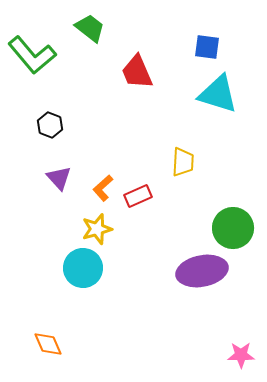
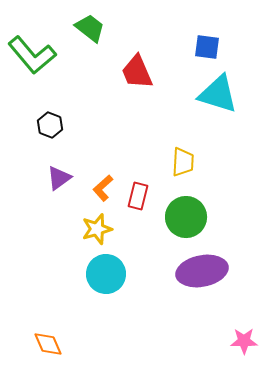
purple triangle: rotated 36 degrees clockwise
red rectangle: rotated 52 degrees counterclockwise
green circle: moved 47 px left, 11 px up
cyan circle: moved 23 px right, 6 px down
pink star: moved 3 px right, 14 px up
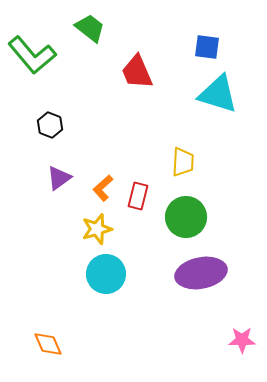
purple ellipse: moved 1 px left, 2 px down
pink star: moved 2 px left, 1 px up
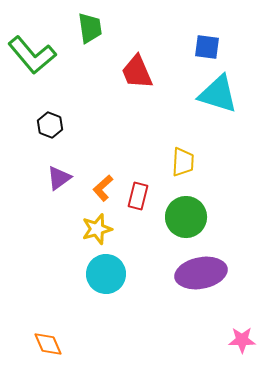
green trapezoid: rotated 44 degrees clockwise
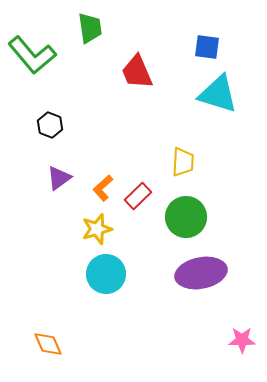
red rectangle: rotated 32 degrees clockwise
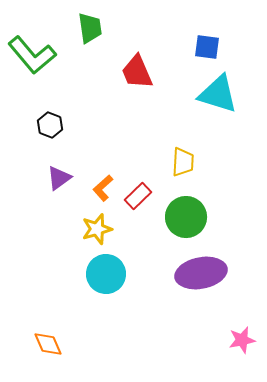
pink star: rotated 12 degrees counterclockwise
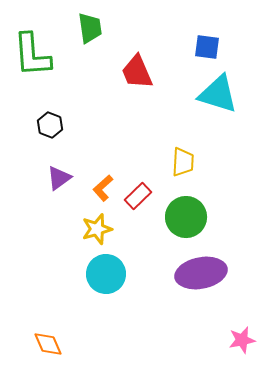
green L-shape: rotated 36 degrees clockwise
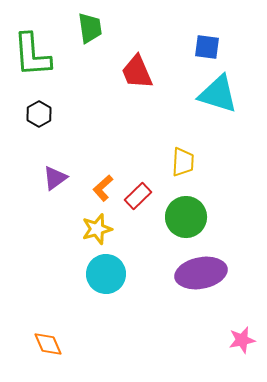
black hexagon: moved 11 px left, 11 px up; rotated 10 degrees clockwise
purple triangle: moved 4 px left
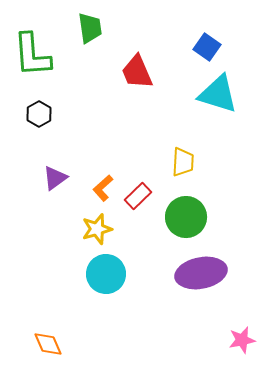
blue square: rotated 28 degrees clockwise
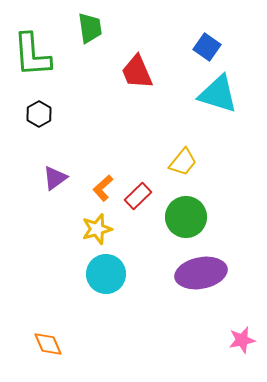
yellow trapezoid: rotated 36 degrees clockwise
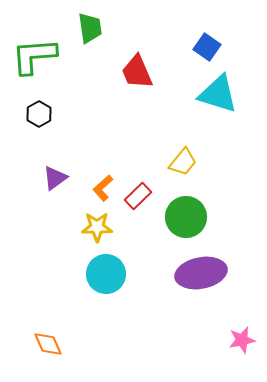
green L-shape: moved 2 px right, 1 px down; rotated 90 degrees clockwise
yellow star: moved 2 px up; rotated 16 degrees clockwise
